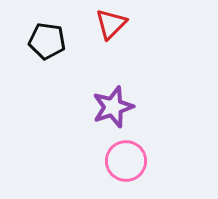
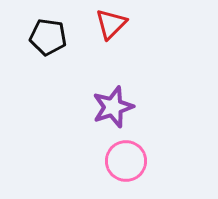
black pentagon: moved 1 px right, 4 px up
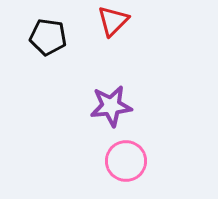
red triangle: moved 2 px right, 3 px up
purple star: moved 2 px left, 1 px up; rotated 12 degrees clockwise
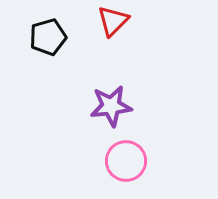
black pentagon: rotated 24 degrees counterclockwise
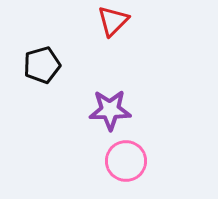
black pentagon: moved 6 px left, 28 px down
purple star: moved 1 px left, 4 px down; rotated 6 degrees clockwise
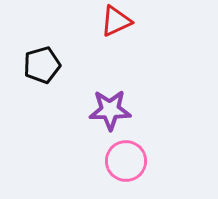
red triangle: moved 3 px right; rotated 20 degrees clockwise
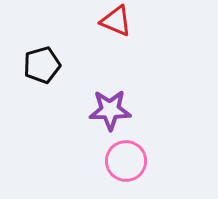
red triangle: rotated 48 degrees clockwise
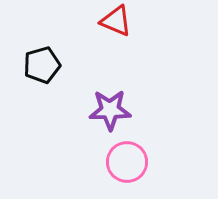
pink circle: moved 1 px right, 1 px down
